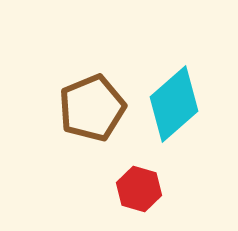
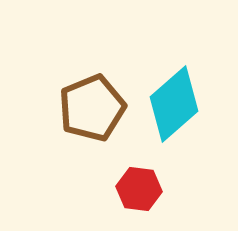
red hexagon: rotated 9 degrees counterclockwise
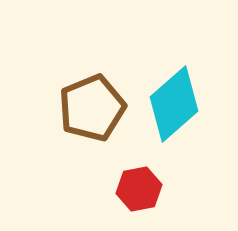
red hexagon: rotated 18 degrees counterclockwise
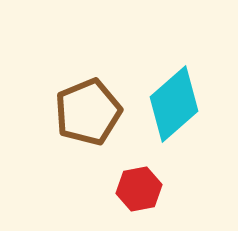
brown pentagon: moved 4 px left, 4 px down
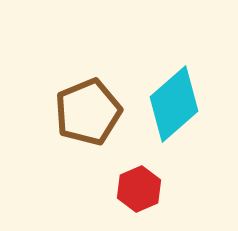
red hexagon: rotated 12 degrees counterclockwise
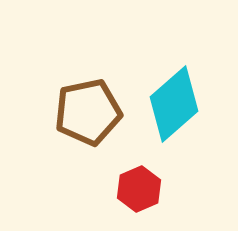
brown pentagon: rotated 10 degrees clockwise
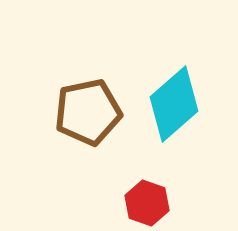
red hexagon: moved 8 px right, 14 px down; rotated 18 degrees counterclockwise
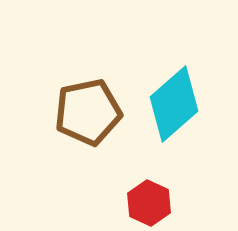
red hexagon: moved 2 px right; rotated 6 degrees clockwise
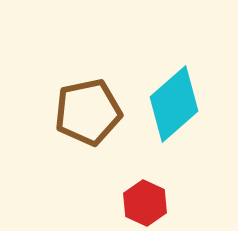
red hexagon: moved 4 px left
